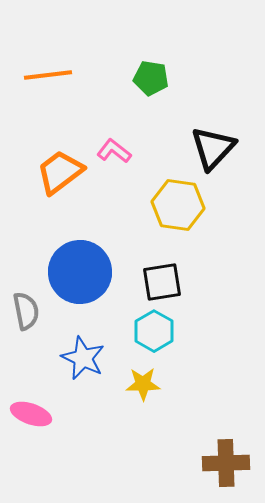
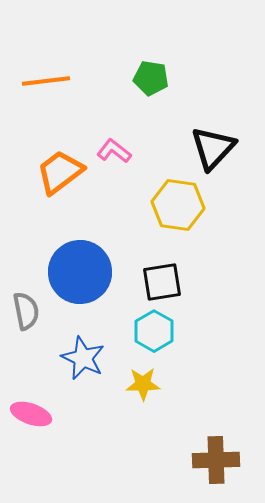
orange line: moved 2 px left, 6 px down
brown cross: moved 10 px left, 3 px up
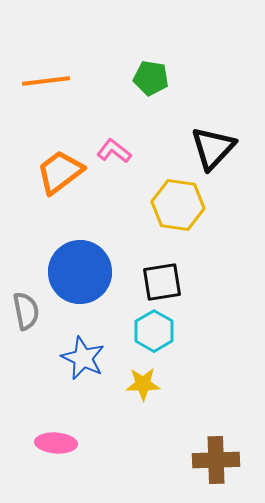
pink ellipse: moved 25 px right, 29 px down; rotated 15 degrees counterclockwise
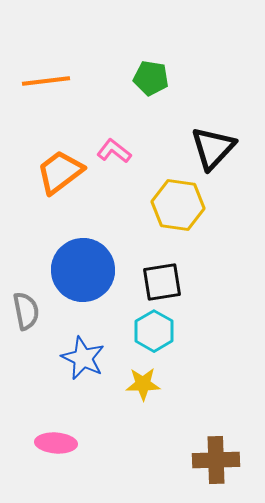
blue circle: moved 3 px right, 2 px up
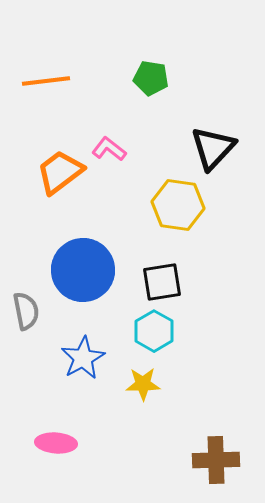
pink L-shape: moved 5 px left, 2 px up
blue star: rotated 18 degrees clockwise
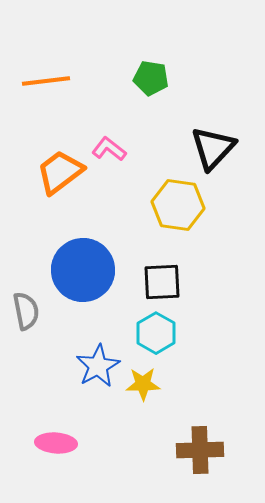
black square: rotated 6 degrees clockwise
cyan hexagon: moved 2 px right, 2 px down
blue star: moved 15 px right, 8 px down
brown cross: moved 16 px left, 10 px up
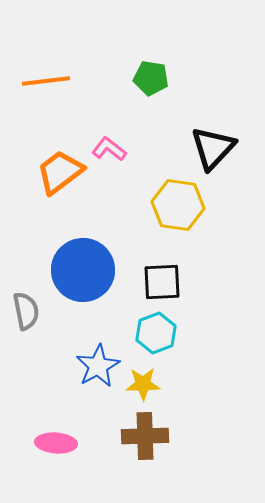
cyan hexagon: rotated 9 degrees clockwise
brown cross: moved 55 px left, 14 px up
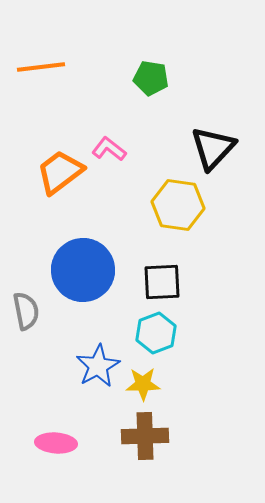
orange line: moved 5 px left, 14 px up
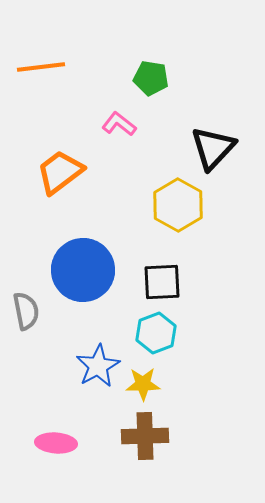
pink L-shape: moved 10 px right, 25 px up
yellow hexagon: rotated 21 degrees clockwise
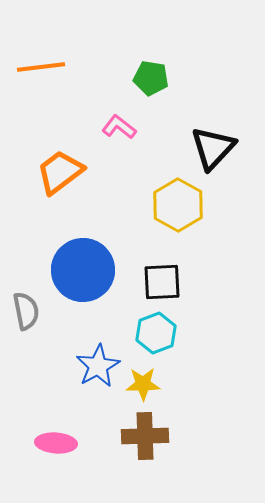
pink L-shape: moved 3 px down
